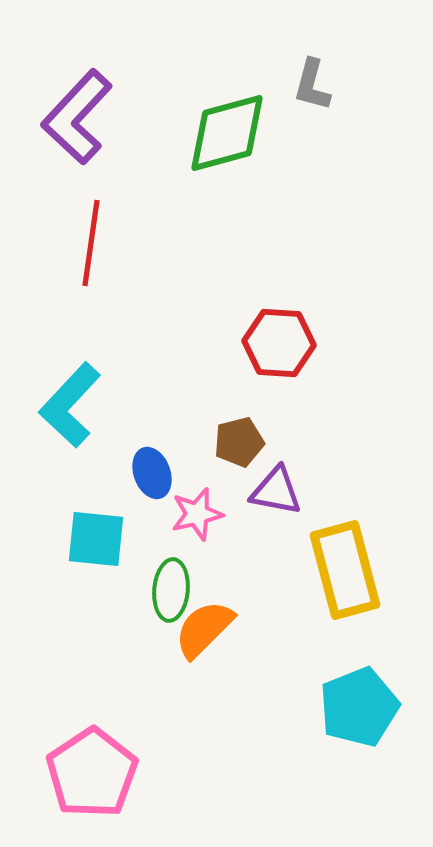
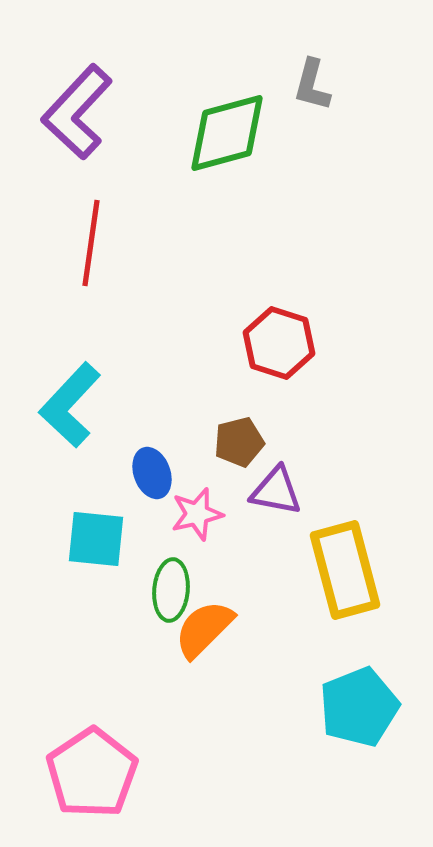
purple L-shape: moved 5 px up
red hexagon: rotated 14 degrees clockwise
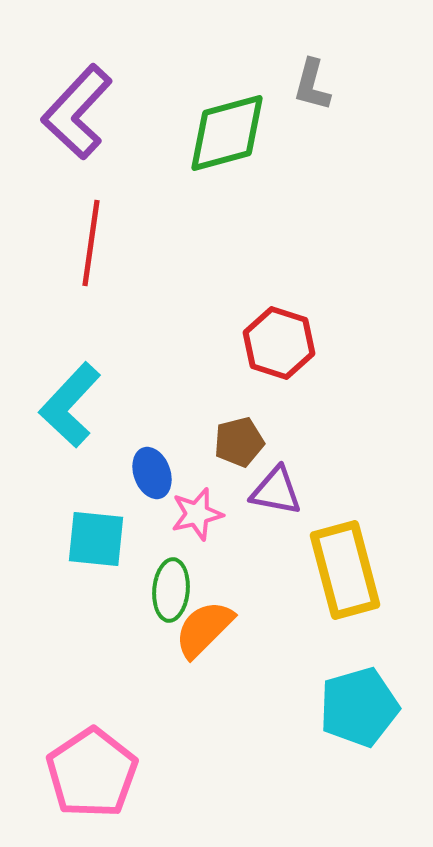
cyan pentagon: rotated 6 degrees clockwise
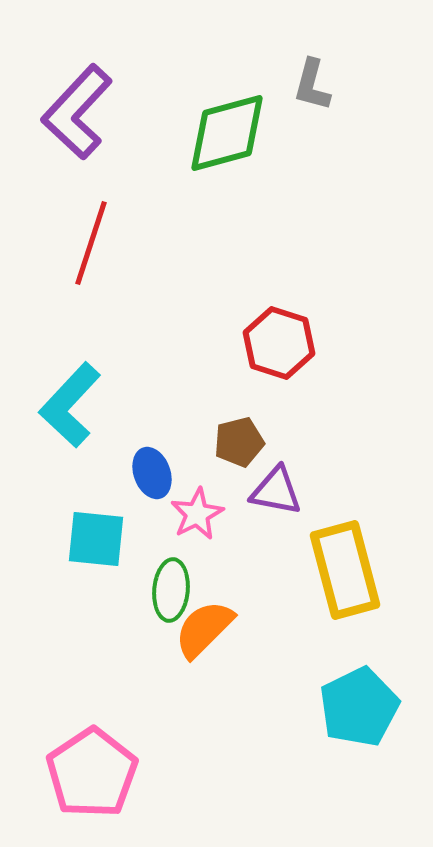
red line: rotated 10 degrees clockwise
pink star: rotated 14 degrees counterclockwise
cyan pentagon: rotated 10 degrees counterclockwise
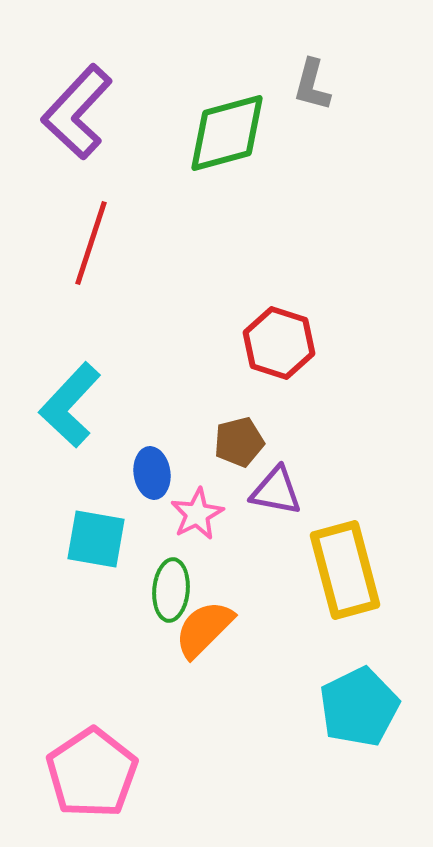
blue ellipse: rotated 12 degrees clockwise
cyan square: rotated 4 degrees clockwise
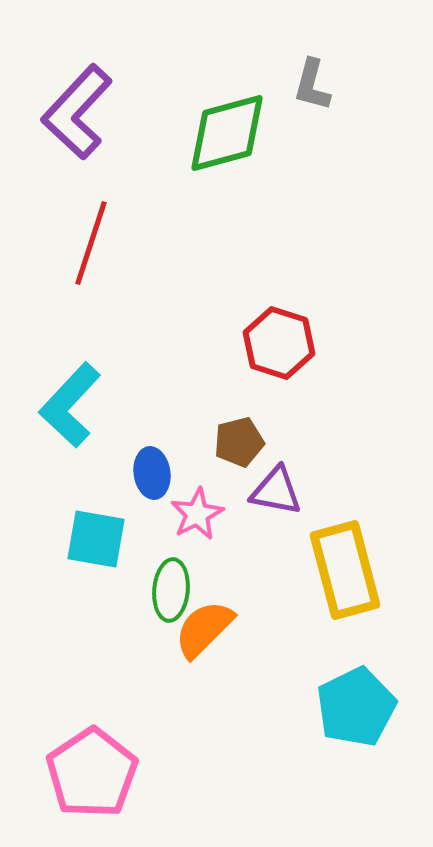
cyan pentagon: moved 3 px left
